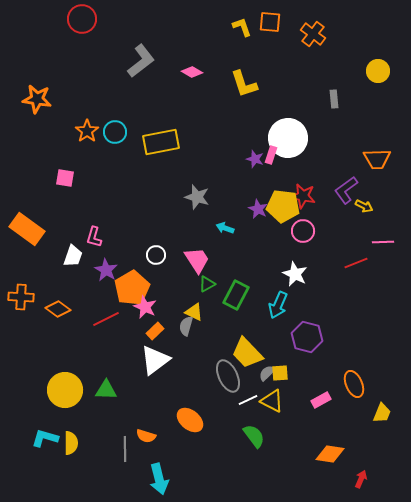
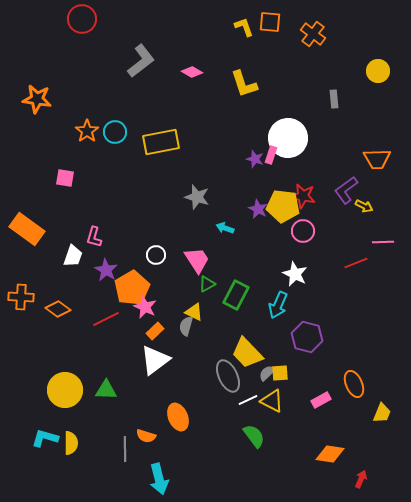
yellow L-shape at (242, 27): moved 2 px right
orange ellipse at (190, 420): moved 12 px left, 3 px up; rotated 28 degrees clockwise
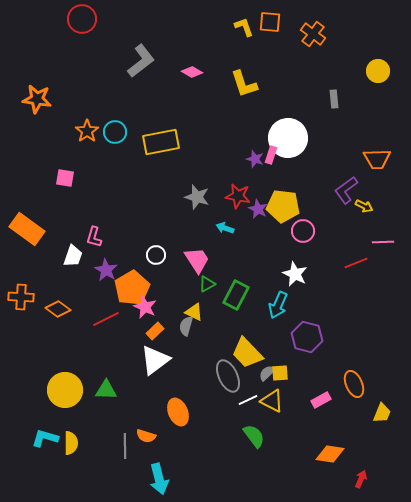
red star at (303, 196): moved 65 px left
orange ellipse at (178, 417): moved 5 px up
gray line at (125, 449): moved 3 px up
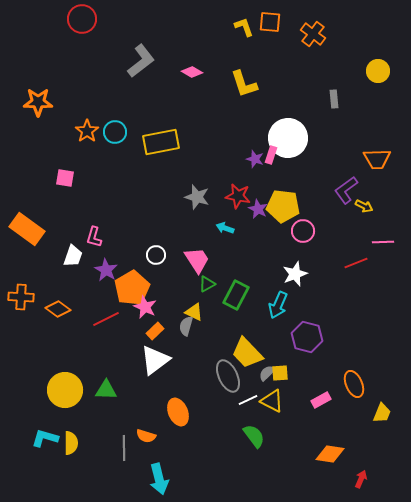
orange star at (37, 99): moved 1 px right, 3 px down; rotated 8 degrees counterclockwise
white star at (295, 274): rotated 25 degrees clockwise
gray line at (125, 446): moved 1 px left, 2 px down
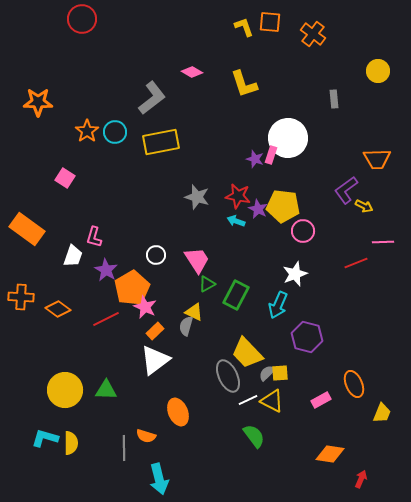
gray L-shape at (141, 61): moved 11 px right, 37 px down
pink square at (65, 178): rotated 24 degrees clockwise
cyan arrow at (225, 228): moved 11 px right, 7 px up
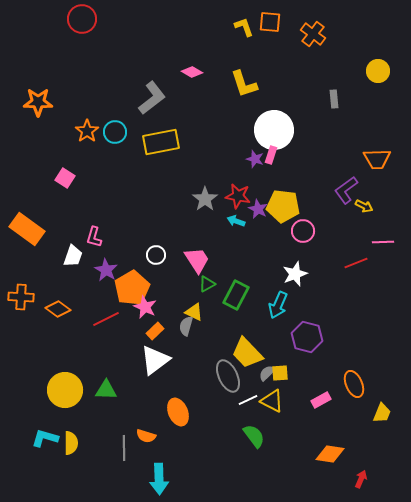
white circle at (288, 138): moved 14 px left, 8 px up
gray star at (197, 197): moved 8 px right, 2 px down; rotated 20 degrees clockwise
cyan arrow at (159, 479): rotated 12 degrees clockwise
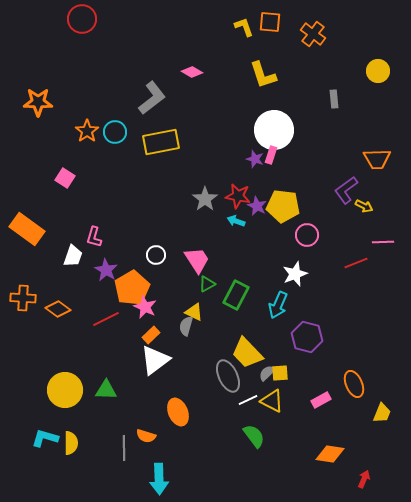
yellow L-shape at (244, 84): moved 19 px right, 9 px up
purple star at (258, 209): moved 1 px left, 3 px up
pink circle at (303, 231): moved 4 px right, 4 px down
orange cross at (21, 297): moved 2 px right, 1 px down
orange rectangle at (155, 331): moved 4 px left, 4 px down
red arrow at (361, 479): moved 3 px right
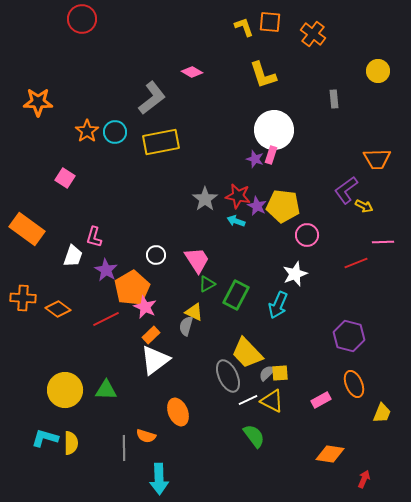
purple hexagon at (307, 337): moved 42 px right, 1 px up
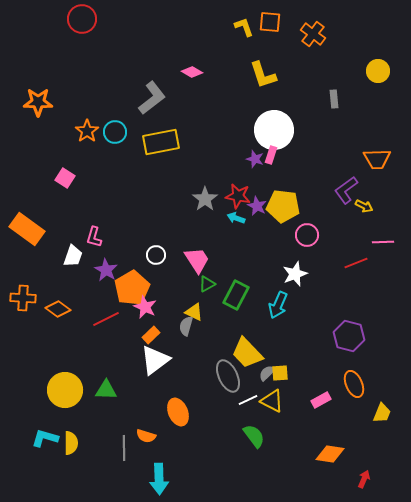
cyan arrow at (236, 221): moved 3 px up
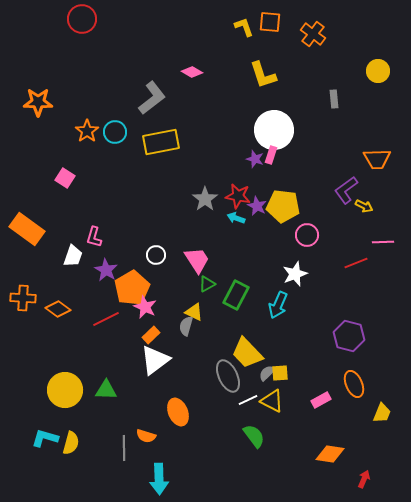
yellow semicircle at (71, 443): rotated 15 degrees clockwise
